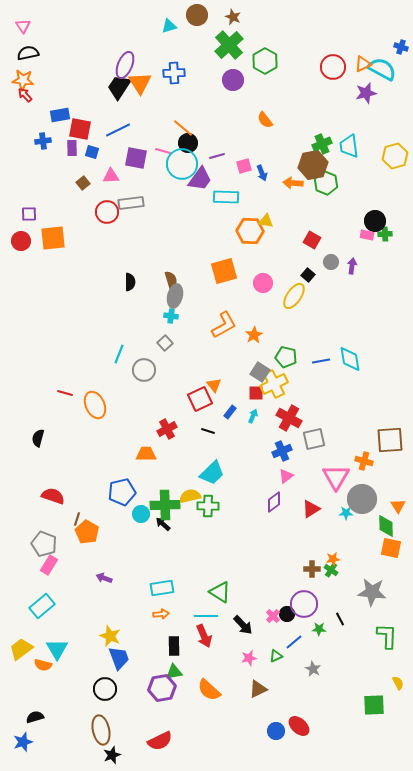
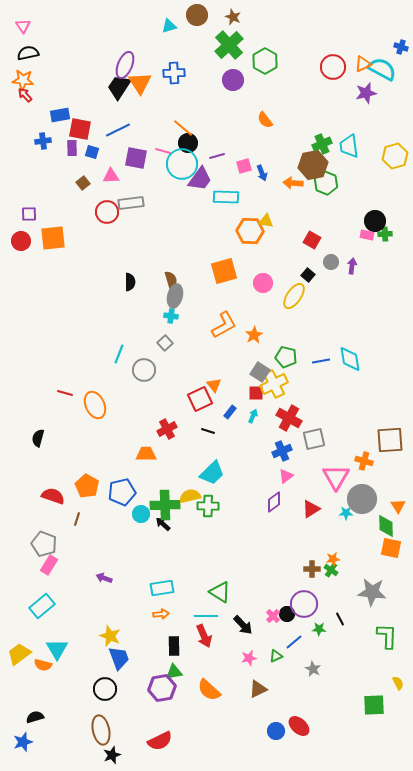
orange pentagon at (87, 532): moved 46 px up
yellow trapezoid at (21, 649): moved 2 px left, 5 px down
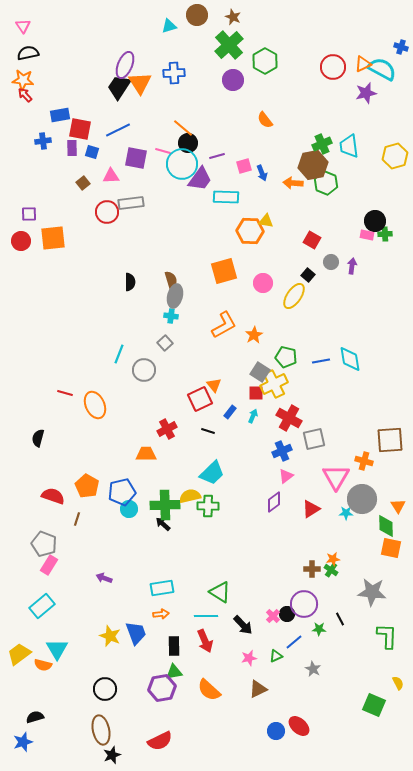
cyan circle at (141, 514): moved 12 px left, 5 px up
red arrow at (204, 636): moved 1 px right, 5 px down
blue trapezoid at (119, 658): moved 17 px right, 25 px up
green square at (374, 705): rotated 25 degrees clockwise
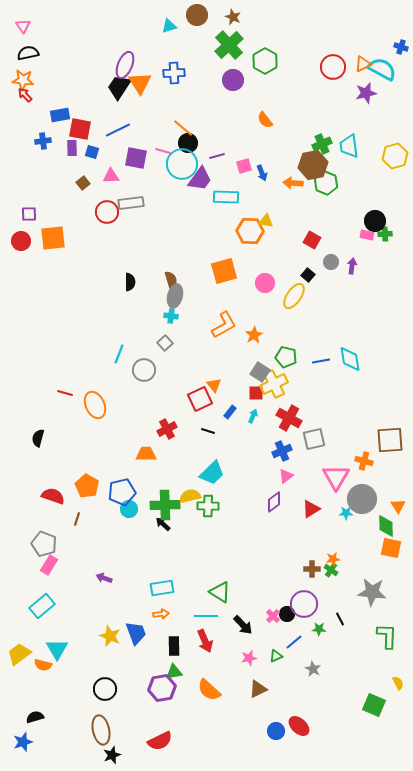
pink circle at (263, 283): moved 2 px right
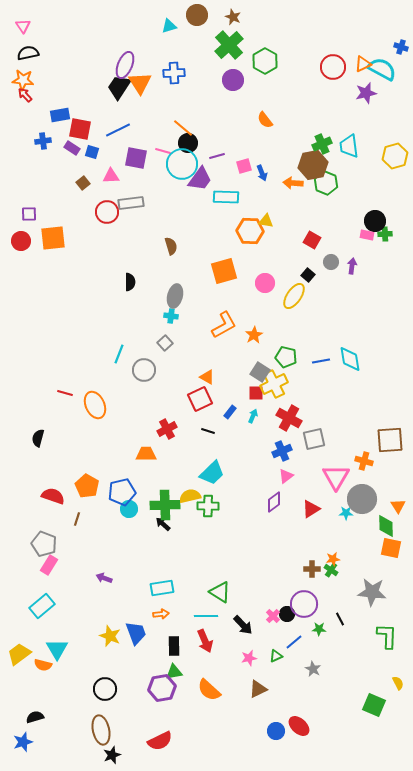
purple rectangle at (72, 148): rotated 56 degrees counterclockwise
brown semicircle at (171, 280): moved 34 px up
orange triangle at (214, 385): moved 7 px left, 8 px up; rotated 21 degrees counterclockwise
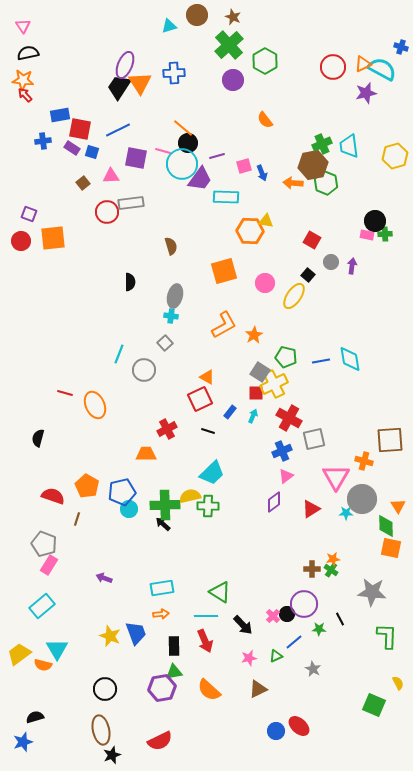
purple square at (29, 214): rotated 21 degrees clockwise
